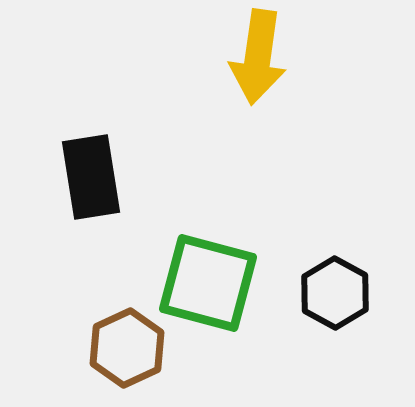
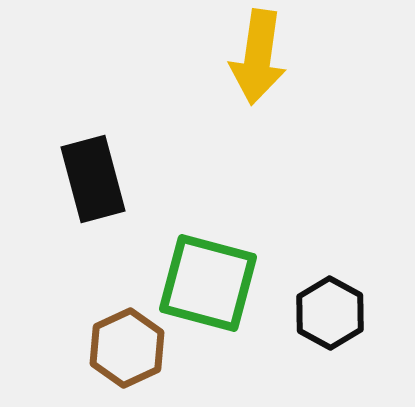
black rectangle: moved 2 px right, 2 px down; rotated 6 degrees counterclockwise
black hexagon: moved 5 px left, 20 px down
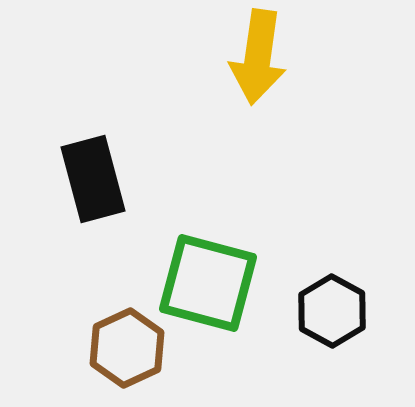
black hexagon: moved 2 px right, 2 px up
